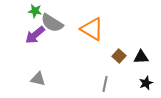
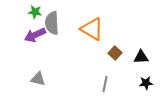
green star: moved 1 px down
gray semicircle: rotated 55 degrees clockwise
purple arrow: rotated 15 degrees clockwise
brown square: moved 4 px left, 3 px up
black star: rotated 16 degrees clockwise
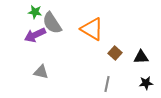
gray semicircle: rotated 30 degrees counterclockwise
gray triangle: moved 3 px right, 7 px up
gray line: moved 2 px right
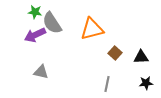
orange triangle: rotated 45 degrees counterclockwise
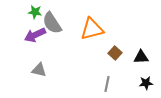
gray triangle: moved 2 px left, 2 px up
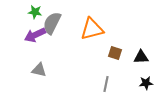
gray semicircle: rotated 60 degrees clockwise
brown square: rotated 24 degrees counterclockwise
gray line: moved 1 px left
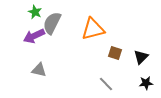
green star: rotated 16 degrees clockwise
orange triangle: moved 1 px right
purple arrow: moved 1 px left, 1 px down
black triangle: rotated 42 degrees counterclockwise
gray line: rotated 56 degrees counterclockwise
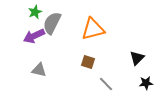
green star: rotated 24 degrees clockwise
brown square: moved 27 px left, 9 px down
black triangle: moved 4 px left, 1 px down
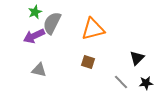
gray line: moved 15 px right, 2 px up
